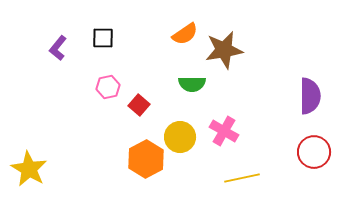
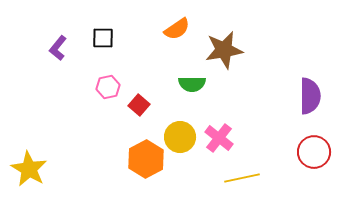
orange semicircle: moved 8 px left, 5 px up
pink cross: moved 5 px left, 7 px down; rotated 8 degrees clockwise
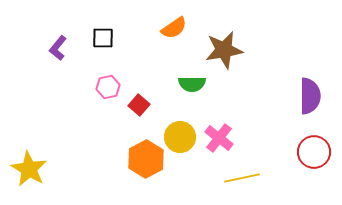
orange semicircle: moved 3 px left, 1 px up
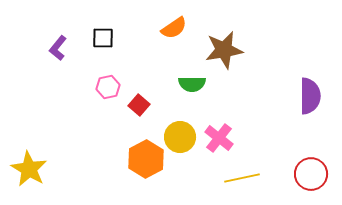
red circle: moved 3 px left, 22 px down
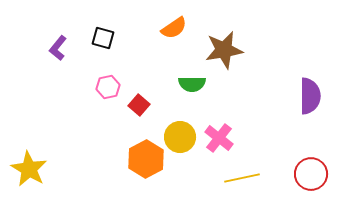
black square: rotated 15 degrees clockwise
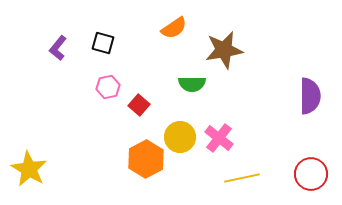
black square: moved 5 px down
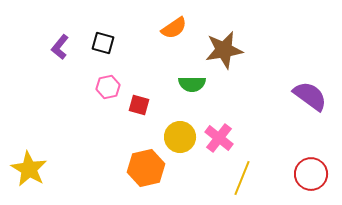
purple L-shape: moved 2 px right, 1 px up
purple semicircle: rotated 54 degrees counterclockwise
red square: rotated 25 degrees counterclockwise
orange hexagon: moved 9 px down; rotated 15 degrees clockwise
yellow line: rotated 56 degrees counterclockwise
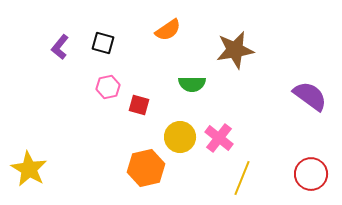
orange semicircle: moved 6 px left, 2 px down
brown star: moved 11 px right
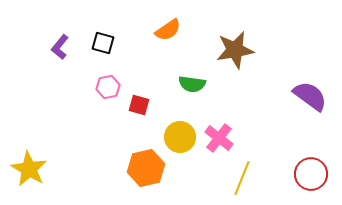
green semicircle: rotated 8 degrees clockwise
